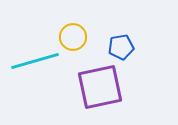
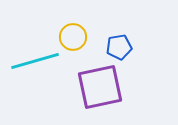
blue pentagon: moved 2 px left
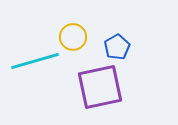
blue pentagon: moved 2 px left; rotated 20 degrees counterclockwise
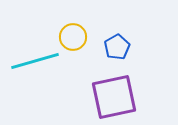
purple square: moved 14 px right, 10 px down
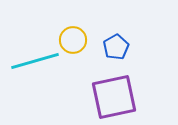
yellow circle: moved 3 px down
blue pentagon: moved 1 px left
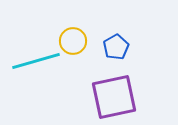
yellow circle: moved 1 px down
cyan line: moved 1 px right
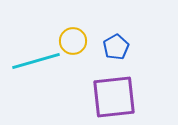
purple square: rotated 6 degrees clockwise
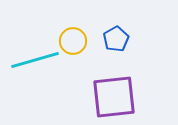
blue pentagon: moved 8 px up
cyan line: moved 1 px left, 1 px up
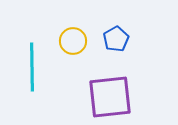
cyan line: moved 3 px left, 7 px down; rotated 75 degrees counterclockwise
purple square: moved 4 px left
